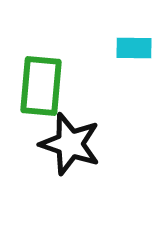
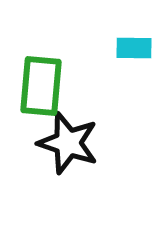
black star: moved 2 px left, 1 px up
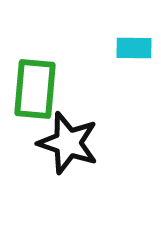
green rectangle: moved 6 px left, 3 px down
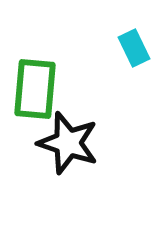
cyan rectangle: rotated 63 degrees clockwise
